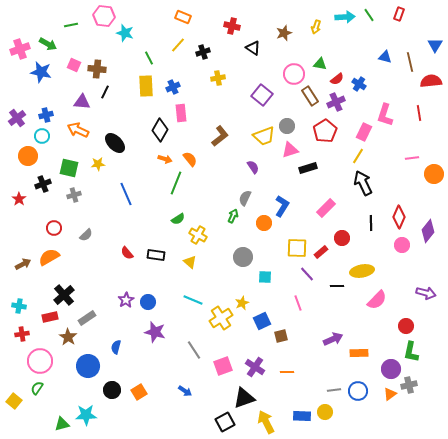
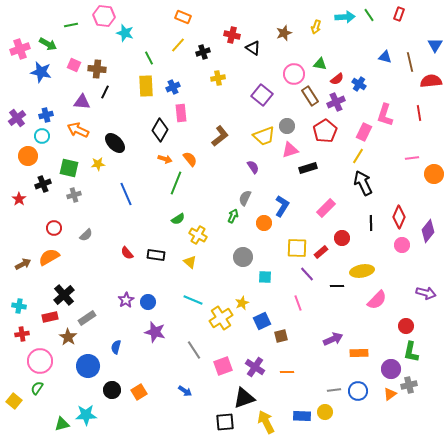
red cross at (232, 26): moved 9 px down
black square at (225, 422): rotated 24 degrees clockwise
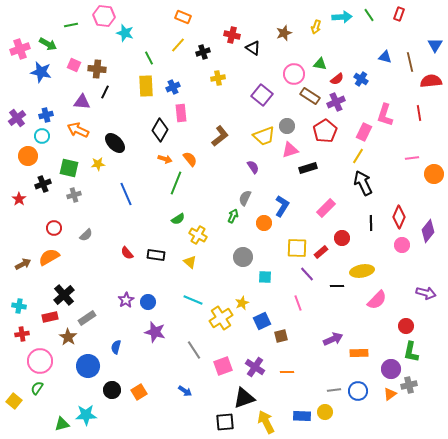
cyan arrow at (345, 17): moved 3 px left
blue cross at (359, 84): moved 2 px right, 5 px up
brown rectangle at (310, 96): rotated 24 degrees counterclockwise
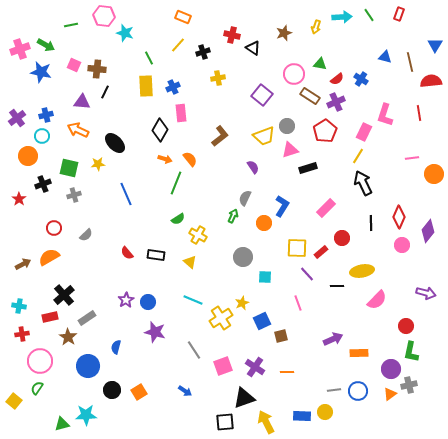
green arrow at (48, 44): moved 2 px left, 1 px down
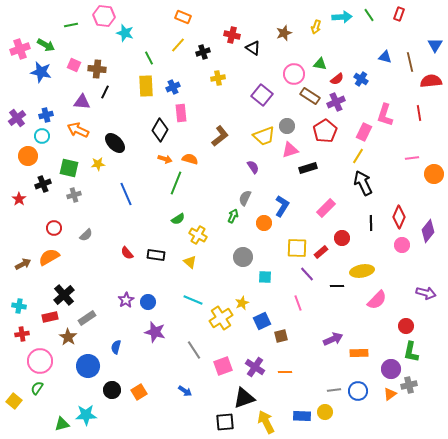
orange semicircle at (190, 159): rotated 35 degrees counterclockwise
orange line at (287, 372): moved 2 px left
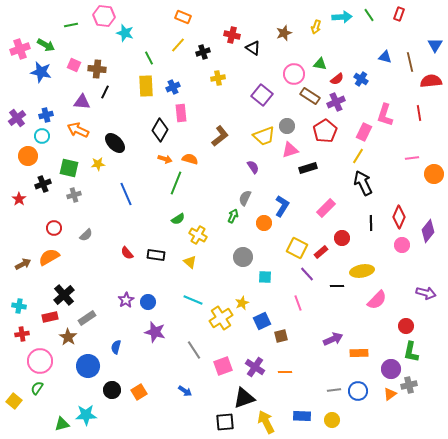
yellow square at (297, 248): rotated 25 degrees clockwise
yellow circle at (325, 412): moved 7 px right, 8 px down
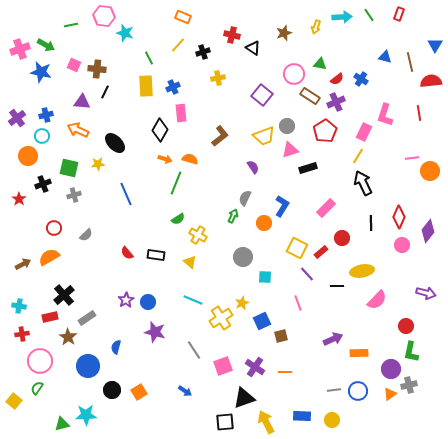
orange circle at (434, 174): moved 4 px left, 3 px up
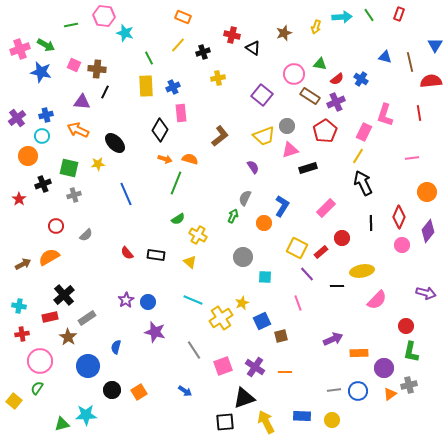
orange circle at (430, 171): moved 3 px left, 21 px down
red circle at (54, 228): moved 2 px right, 2 px up
purple circle at (391, 369): moved 7 px left, 1 px up
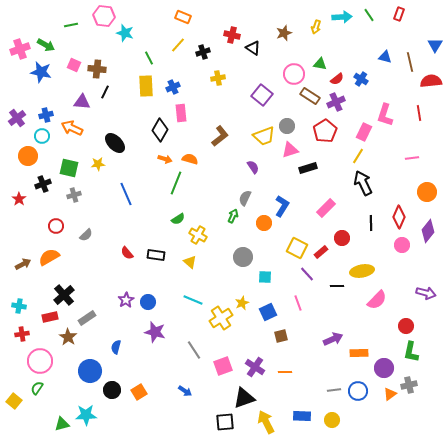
orange arrow at (78, 130): moved 6 px left, 2 px up
blue square at (262, 321): moved 6 px right, 9 px up
blue circle at (88, 366): moved 2 px right, 5 px down
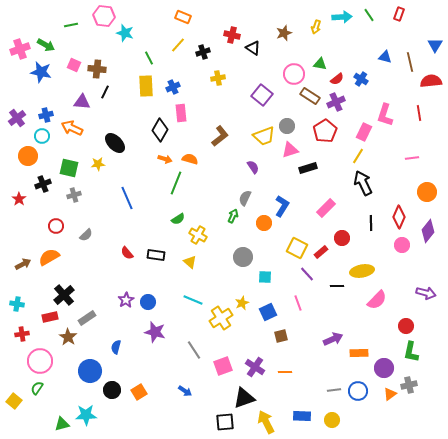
blue line at (126, 194): moved 1 px right, 4 px down
cyan cross at (19, 306): moved 2 px left, 2 px up
